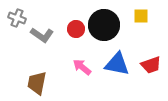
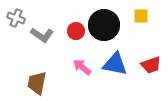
gray cross: moved 1 px left
red circle: moved 2 px down
blue triangle: moved 2 px left
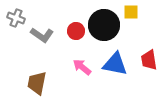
yellow square: moved 10 px left, 4 px up
red trapezoid: moved 2 px left, 5 px up; rotated 100 degrees clockwise
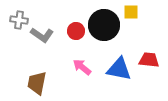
gray cross: moved 3 px right, 2 px down; rotated 12 degrees counterclockwise
red trapezoid: rotated 105 degrees clockwise
blue triangle: moved 4 px right, 5 px down
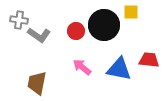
gray L-shape: moved 3 px left
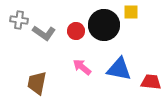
gray L-shape: moved 5 px right, 2 px up
red trapezoid: moved 2 px right, 22 px down
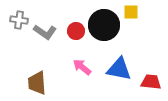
gray L-shape: moved 1 px right, 1 px up
brown trapezoid: rotated 15 degrees counterclockwise
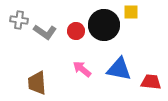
pink arrow: moved 2 px down
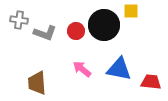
yellow square: moved 1 px up
gray L-shape: moved 1 px down; rotated 15 degrees counterclockwise
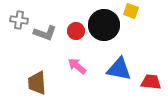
yellow square: rotated 21 degrees clockwise
pink arrow: moved 5 px left, 3 px up
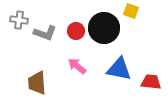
black circle: moved 3 px down
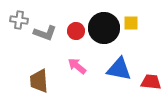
yellow square: moved 12 px down; rotated 21 degrees counterclockwise
brown trapezoid: moved 2 px right, 2 px up
